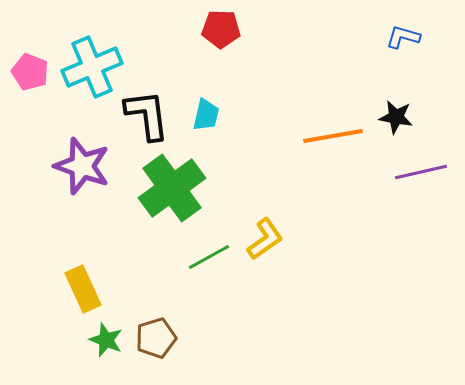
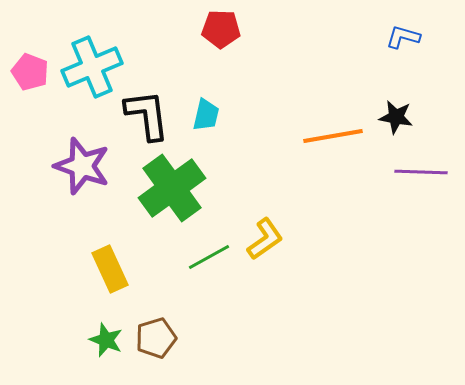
purple line: rotated 15 degrees clockwise
yellow rectangle: moved 27 px right, 20 px up
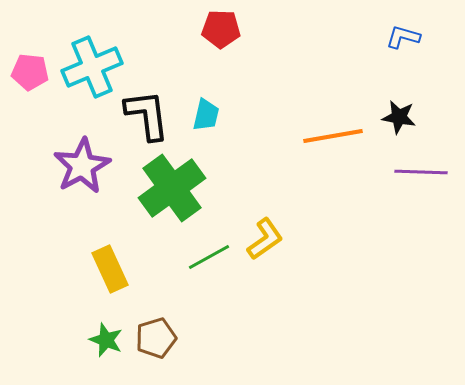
pink pentagon: rotated 15 degrees counterclockwise
black star: moved 3 px right
purple star: rotated 24 degrees clockwise
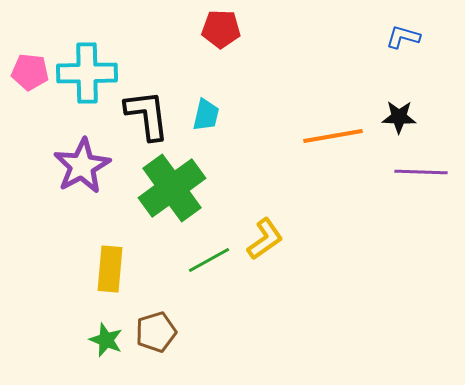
cyan cross: moved 5 px left, 6 px down; rotated 22 degrees clockwise
black star: rotated 8 degrees counterclockwise
green line: moved 3 px down
yellow rectangle: rotated 30 degrees clockwise
brown pentagon: moved 6 px up
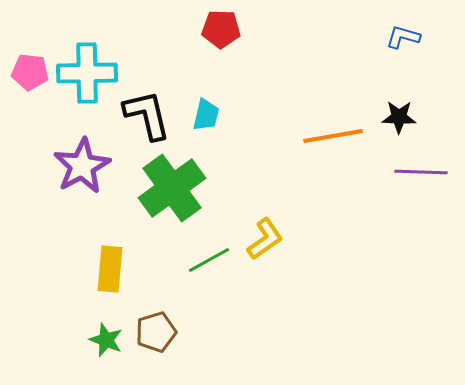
black L-shape: rotated 6 degrees counterclockwise
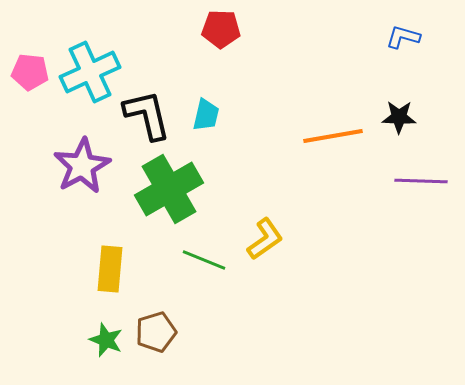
cyan cross: moved 3 px right, 1 px up; rotated 24 degrees counterclockwise
purple line: moved 9 px down
green cross: moved 3 px left, 1 px down; rotated 6 degrees clockwise
green line: moved 5 px left; rotated 51 degrees clockwise
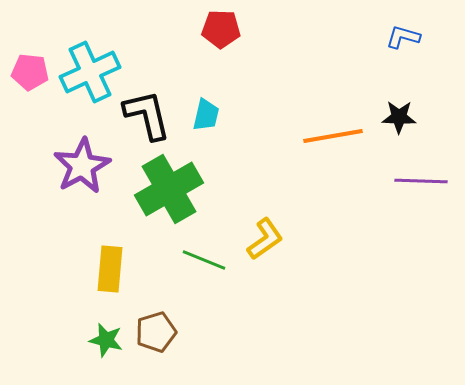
green star: rotated 8 degrees counterclockwise
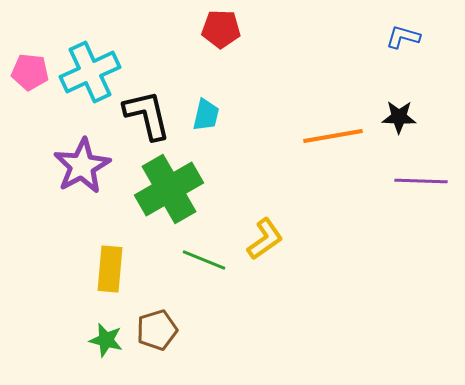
brown pentagon: moved 1 px right, 2 px up
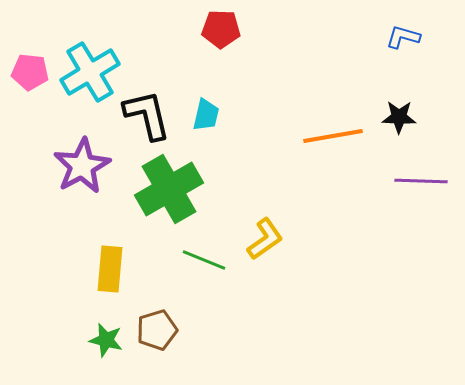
cyan cross: rotated 6 degrees counterclockwise
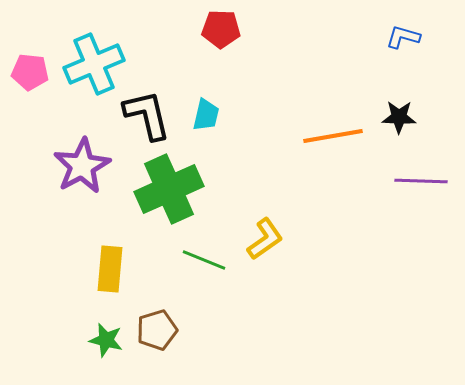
cyan cross: moved 4 px right, 8 px up; rotated 8 degrees clockwise
green cross: rotated 6 degrees clockwise
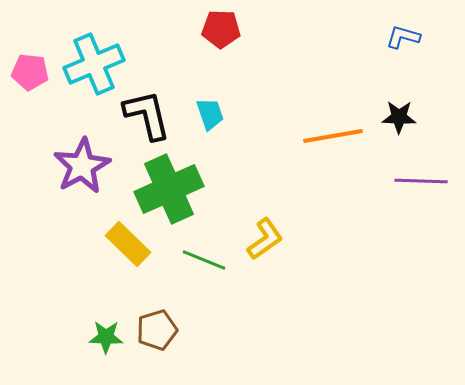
cyan trapezoid: moved 4 px right, 1 px up; rotated 32 degrees counterclockwise
yellow rectangle: moved 18 px right, 25 px up; rotated 51 degrees counterclockwise
green star: moved 3 px up; rotated 12 degrees counterclockwise
